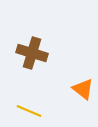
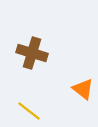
yellow line: rotated 15 degrees clockwise
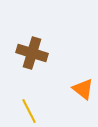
yellow line: rotated 25 degrees clockwise
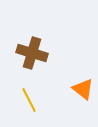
yellow line: moved 11 px up
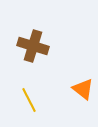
brown cross: moved 1 px right, 7 px up
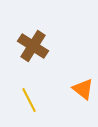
brown cross: rotated 16 degrees clockwise
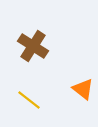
yellow line: rotated 25 degrees counterclockwise
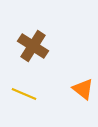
yellow line: moved 5 px left, 6 px up; rotated 15 degrees counterclockwise
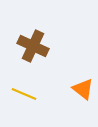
brown cross: rotated 8 degrees counterclockwise
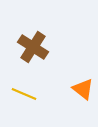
brown cross: moved 1 px down; rotated 8 degrees clockwise
